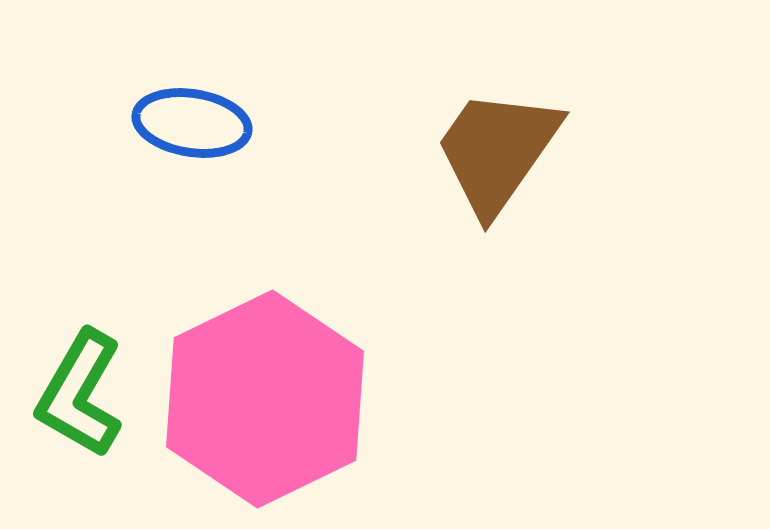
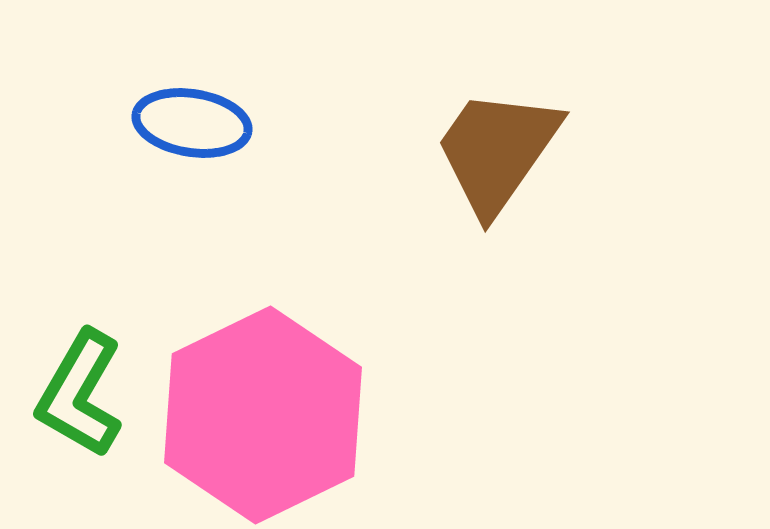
pink hexagon: moved 2 px left, 16 px down
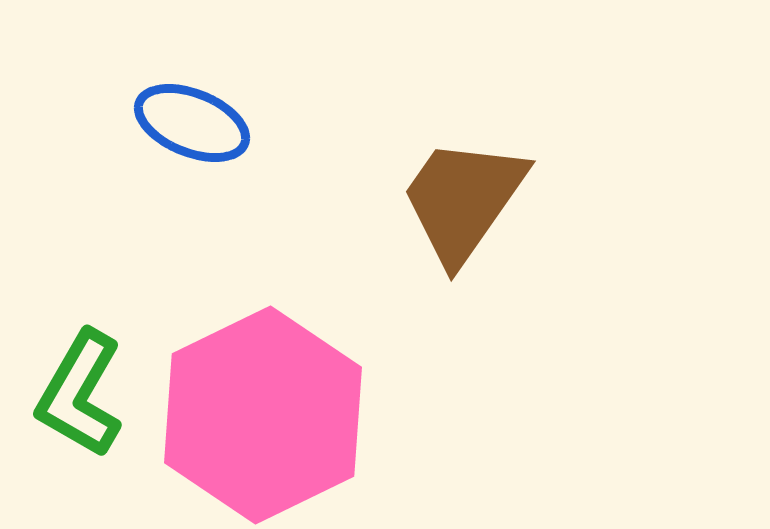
blue ellipse: rotated 13 degrees clockwise
brown trapezoid: moved 34 px left, 49 px down
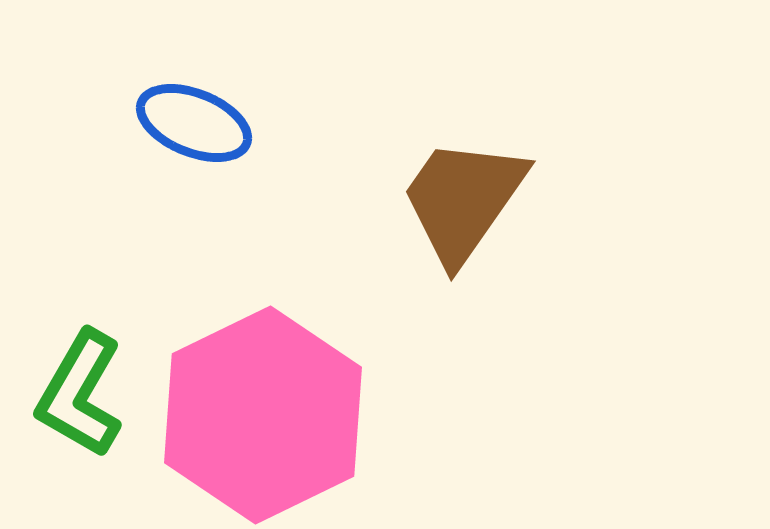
blue ellipse: moved 2 px right
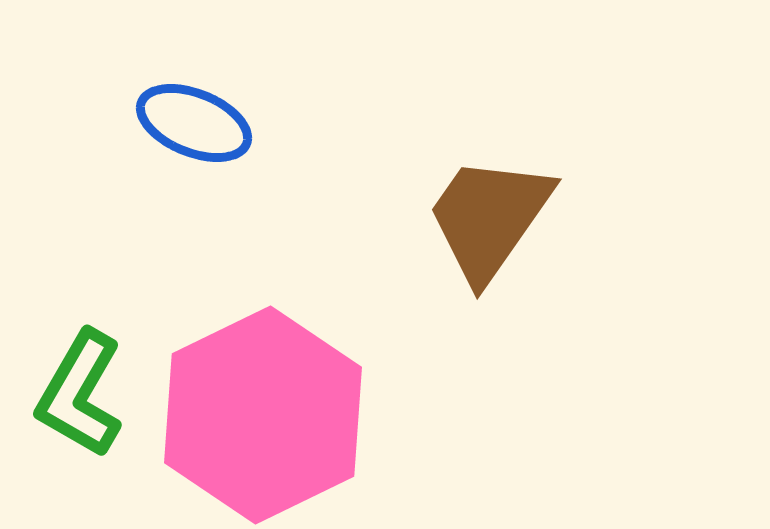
brown trapezoid: moved 26 px right, 18 px down
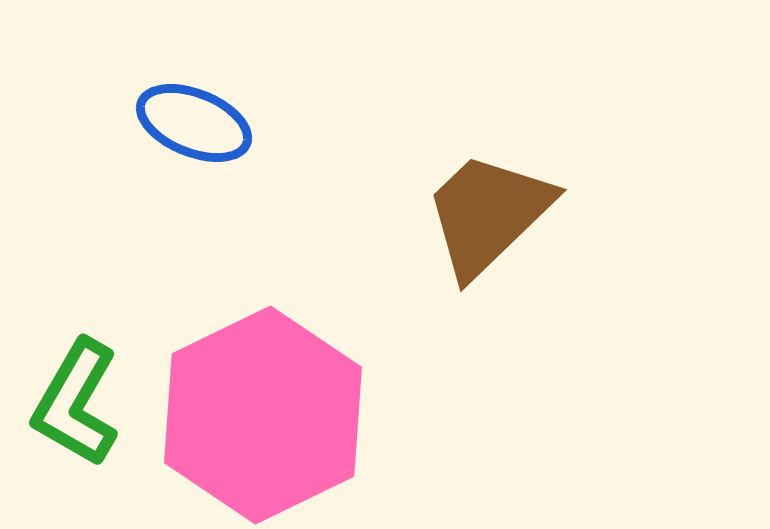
brown trapezoid: moved 1 px left, 4 px up; rotated 11 degrees clockwise
green L-shape: moved 4 px left, 9 px down
